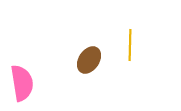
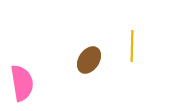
yellow line: moved 2 px right, 1 px down
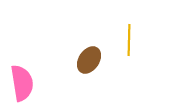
yellow line: moved 3 px left, 6 px up
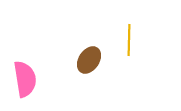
pink semicircle: moved 3 px right, 4 px up
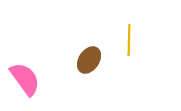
pink semicircle: rotated 27 degrees counterclockwise
